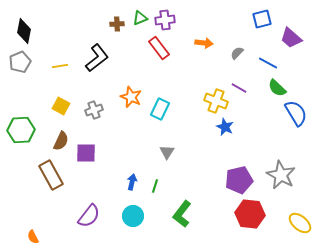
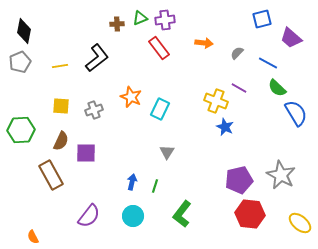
yellow square: rotated 24 degrees counterclockwise
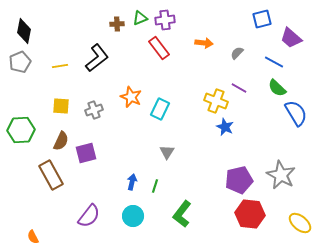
blue line: moved 6 px right, 1 px up
purple square: rotated 15 degrees counterclockwise
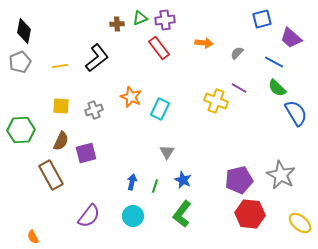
blue star: moved 42 px left, 53 px down
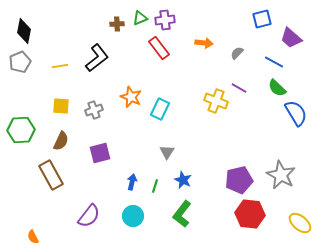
purple square: moved 14 px right
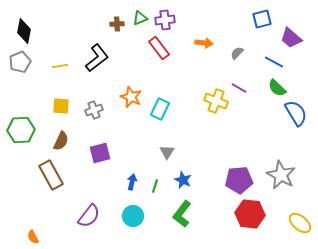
purple pentagon: rotated 8 degrees clockwise
